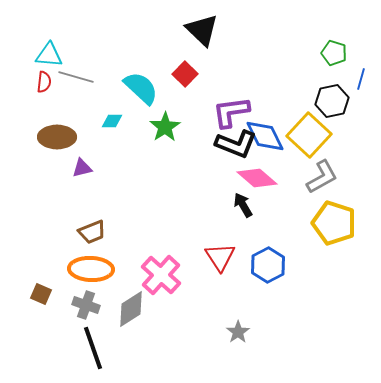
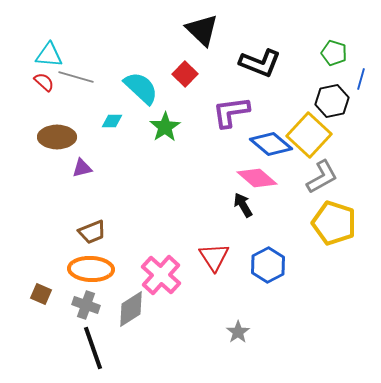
red semicircle: rotated 55 degrees counterclockwise
blue diamond: moved 6 px right, 8 px down; rotated 24 degrees counterclockwise
black L-shape: moved 24 px right, 81 px up
red triangle: moved 6 px left
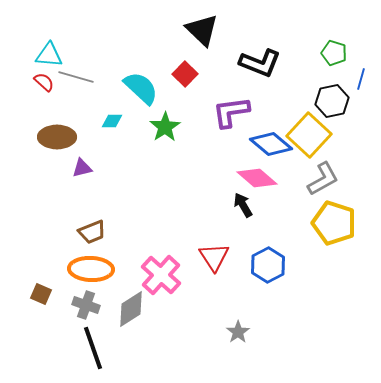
gray L-shape: moved 1 px right, 2 px down
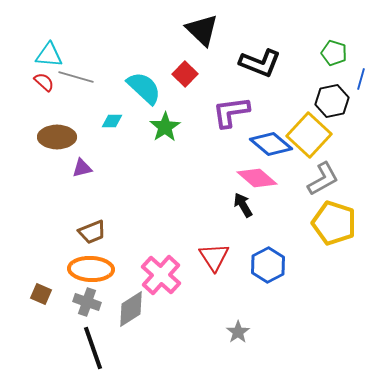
cyan semicircle: moved 3 px right
gray cross: moved 1 px right, 3 px up
